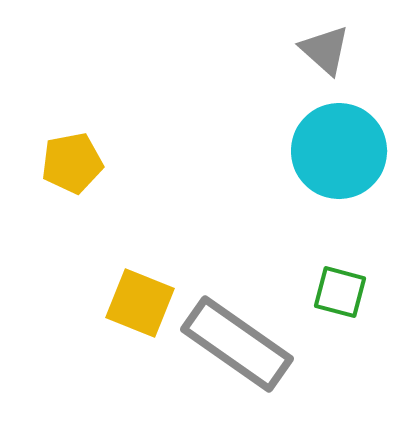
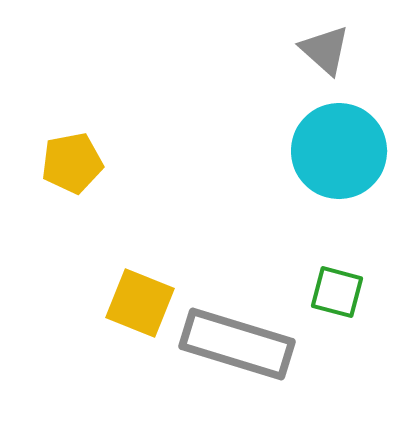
green square: moved 3 px left
gray rectangle: rotated 18 degrees counterclockwise
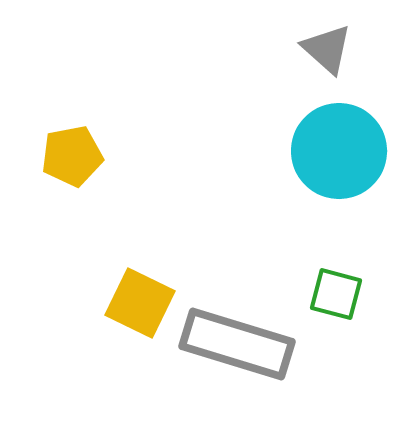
gray triangle: moved 2 px right, 1 px up
yellow pentagon: moved 7 px up
green square: moved 1 px left, 2 px down
yellow square: rotated 4 degrees clockwise
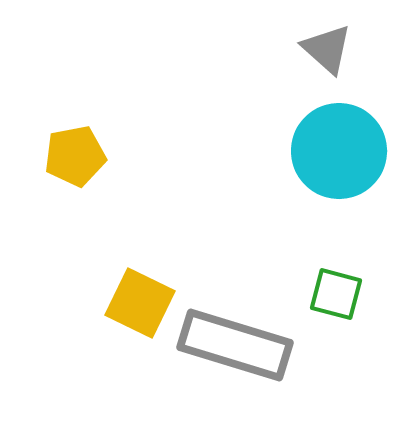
yellow pentagon: moved 3 px right
gray rectangle: moved 2 px left, 1 px down
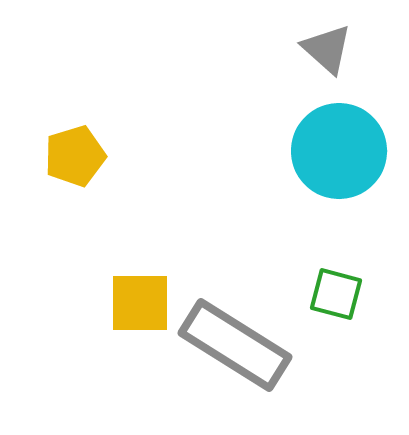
yellow pentagon: rotated 6 degrees counterclockwise
yellow square: rotated 26 degrees counterclockwise
gray rectangle: rotated 15 degrees clockwise
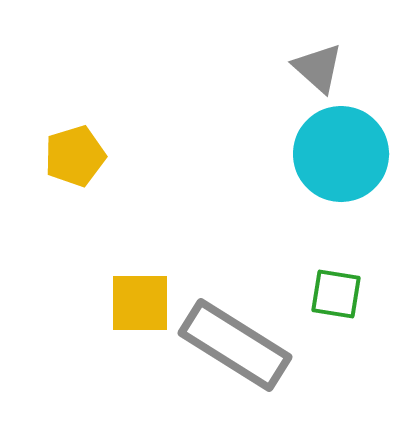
gray triangle: moved 9 px left, 19 px down
cyan circle: moved 2 px right, 3 px down
green square: rotated 6 degrees counterclockwise
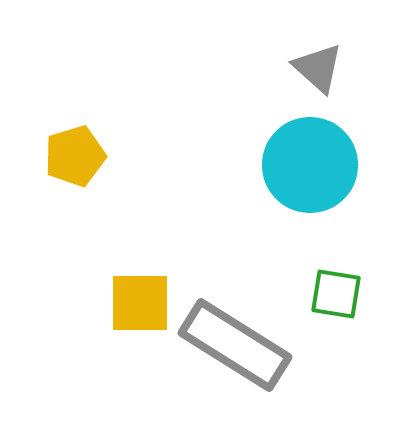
cyan circle: moved 31 px left, 11 px down
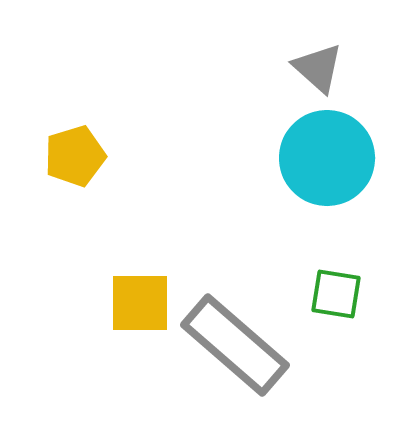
cyan circle: moved 17 px right, 7 px up
gray rectangle: rotated 9 degrees clockwise
